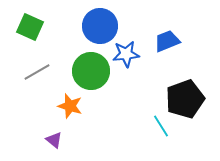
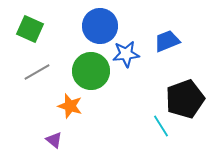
green square: moved 2 px down
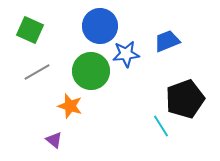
green square: moved 1 px down
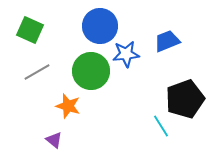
orange star: moved 2 px left
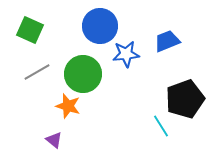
green circle: moved 8 px left, 3 px down
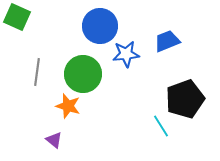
green square: moved 13 px left, 13 px up
gray line: rotated 52 degrees counterclockwise
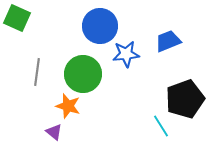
green square: moved 1 px down
blue trapezoid: moved 1 px right
purple triangle: moved 8 px up
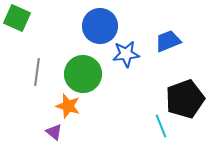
cyan line: rotated 10 degrees clockwise
